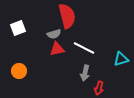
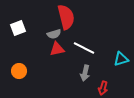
red semicircle: moved 1 px left, 1 px down
red arrow: moved 4 px right
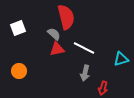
gray semicircle: rotated 120 degrees counterclockwise
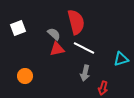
red semicircle: moved 10 px right, 5 px down
orange circle: moved 6 px right, 5 px down
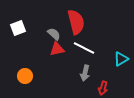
cyan triangle: rotated 14 degrees counterclockwise
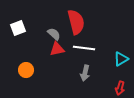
white line: rotated 20 degrees counterclockwise
orange circle: moved 1 px right, 6 px up
red arrow: moved 17 px right
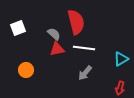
gray arrow: rotated 28 degrees clockwise
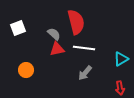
red arrow: rotated 24 degrees counterclockwise
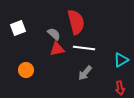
cyan triangle: moved 1 px down
